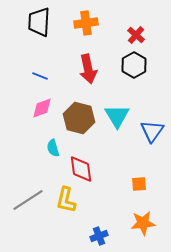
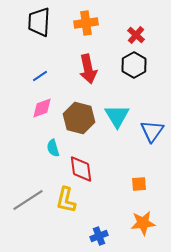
blue line: rotated 56 degrees counterclockwise
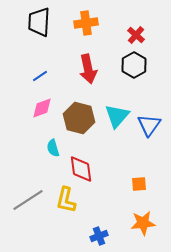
cyan triangle: rotated 12 degrees clockwise
blue triangle: moved 3 px left, 6 px up
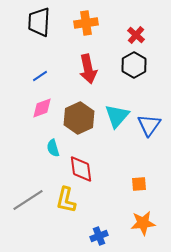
brown hexagon: rotated 20 degrees clockwise
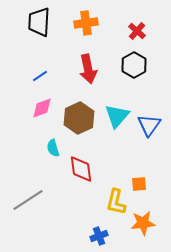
red cross: moved 1 px right, 4 px up
yellow L-shape: moved 50 px right, 2 px down
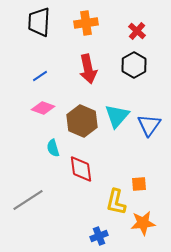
pink diamond: moved 1 px right; rotated 40 degrees clockwise
brown hexagon: moved 3 px right, 3 px down; rotated 12 degrees counterclockwise
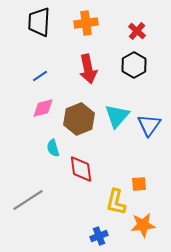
pink diamond: rotated 35 degrees counterclockwise
brown hexagon: moved 3 px left, 2 px up; rotated 16 degrees clockwise
orange star: moved 2 px down
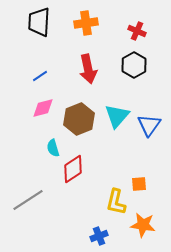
red cross: rotated 18 degrees counterclockwise
red diamond: moved 8 px left; rotated 64 degrees clockwise
orange star: rotated 15 degrees clockwise
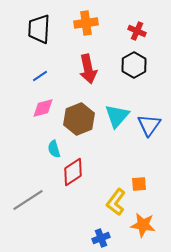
black trapezoid: moved 7 px down
cyan semicircle: moved 1 px right, 1 px down
red diamond: moved 3 px down
yellow L-shape: rotated 24 degrees clockwise
blue cross: moved 2 px right, 2 px down
